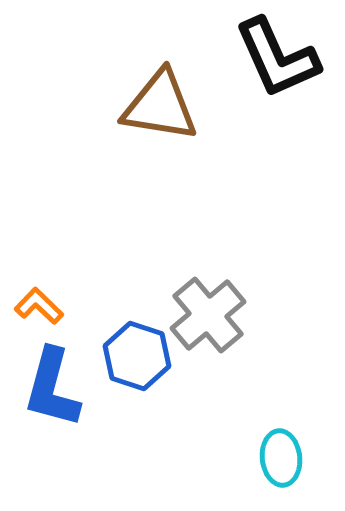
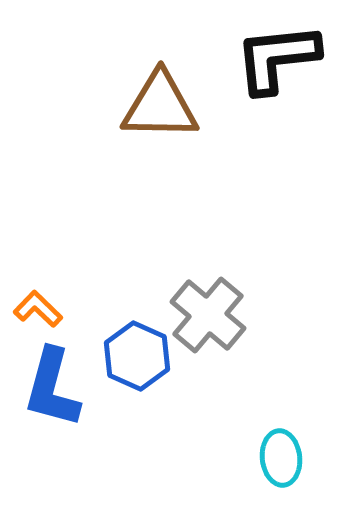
black L-shape: rotated 108 degrees clockwise
brown triangle: rotated 8 degrees counterclockwise
orange L-shape: moved 1 px left, 3 px down
gray cross: rotated 10 degrees counterclockwise
blue hexagon: rotated 6 degrees clockwise
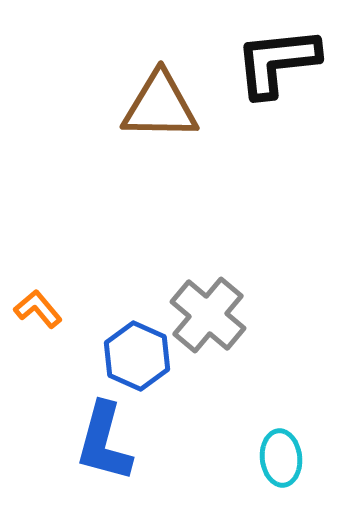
black L-shape: moved 4 px down
orange L-shape: rotated 6 degrees clockwise
blue L-shape: moved 52 px right, 54 px down
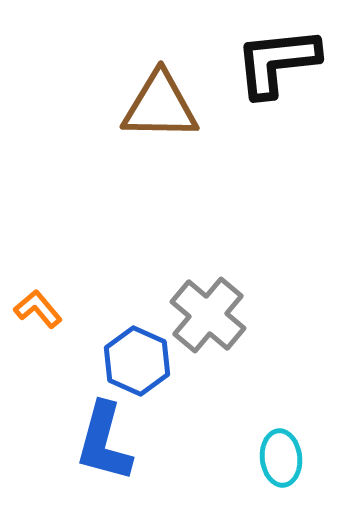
blue hexagon: moved 5 px down
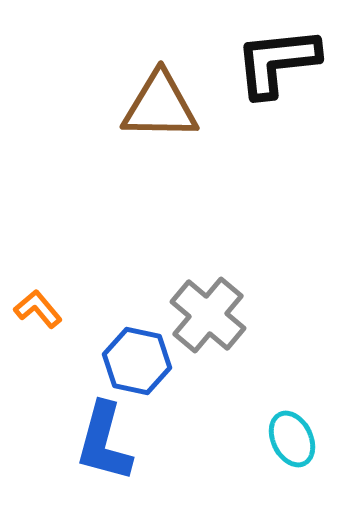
blue hexagon: rotated 12 degrees counterclockwise
cyan ellipse: moved 11 px right, 19 px up; rotated 20 degrees counterclockwise
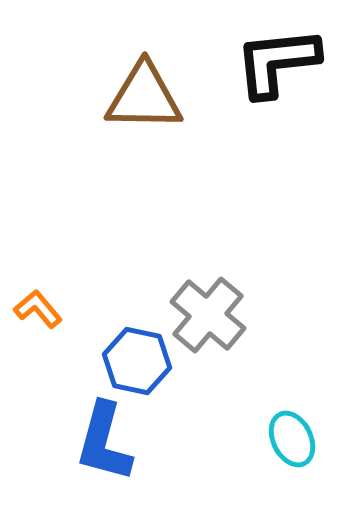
brown triangle: moved 16 px left, 9 px up
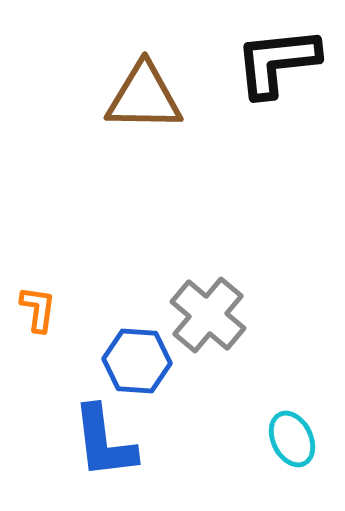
orange L-shape: rotated 48 degrees clockwise
blue hexagon: rotated 8 degrees counterclockwise
blue L-shape: rotated 22 degrees counterclockwise
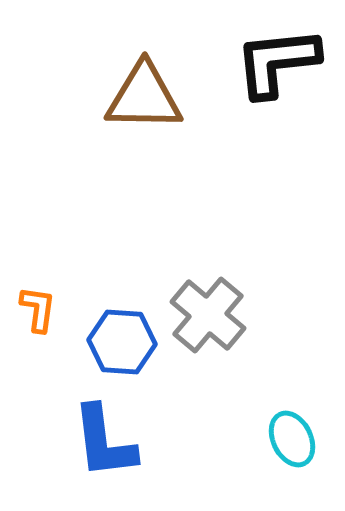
blue hexagon: moved 15 px left, 19 px up
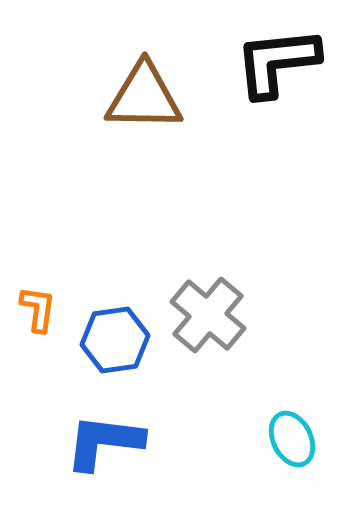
blue hexagon: moved 7 px left, 2 px up; rotated 12 degrees counterclockwise
blue L-shape: rotated 104 degrees clockwise
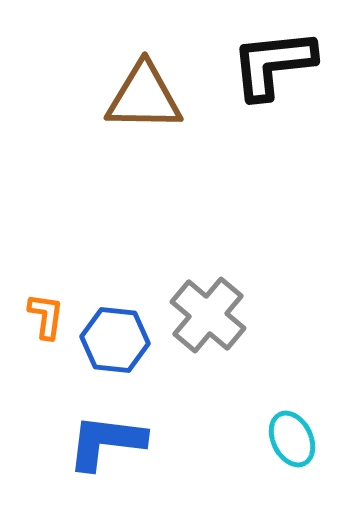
black L-shape: moved 4 px left, 2 px down
orange L-shape: moved 8 px right, 7 px down
blue hexagon: rotated 14 degrees clockwise
blue L-shape: moved 2 px right
